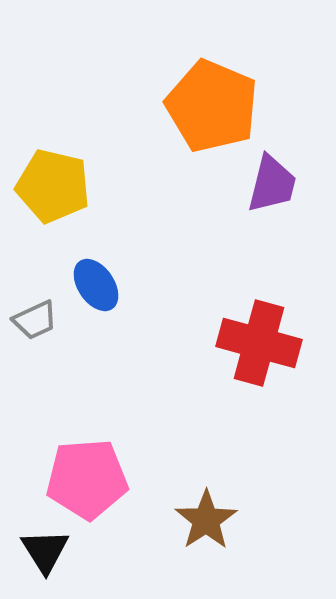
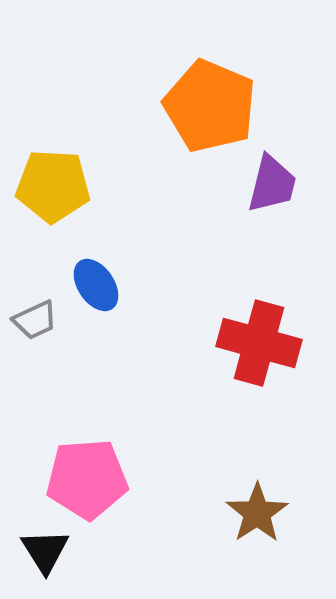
orange pentagon: moved 2 px left
yellow pentagon: rotated 10 degrees counterclockwise
brown star: moved 51 px right, 7 px up
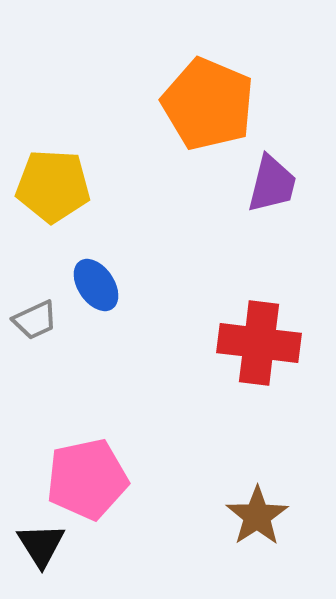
orange pentagon: moved 2 px left, 2 px up
red cross: rotated 8 degrees counterclockwise
pink pentagon: rotated 8 degrees counterclockwise
brown star: moved 3 px down
black triangle: moved 4 px left, 6 px up
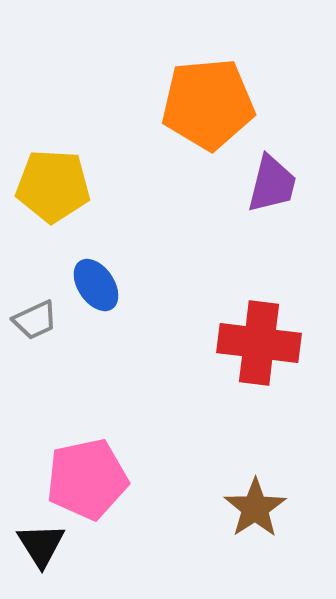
orange pentagon: rotated 28 degrees counterclockwise
brown star: moved 2 px left, 8 px up
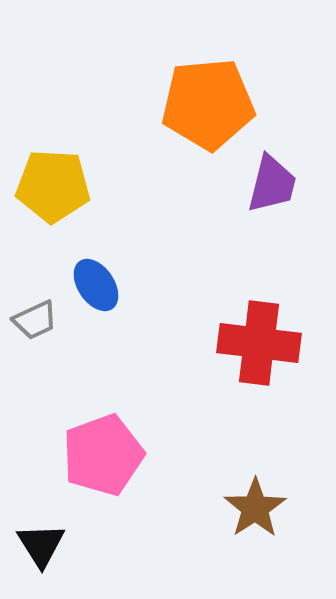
pink pentagon: moved 16 px right, 24 px up; rotated 8 degrees counterclockwise
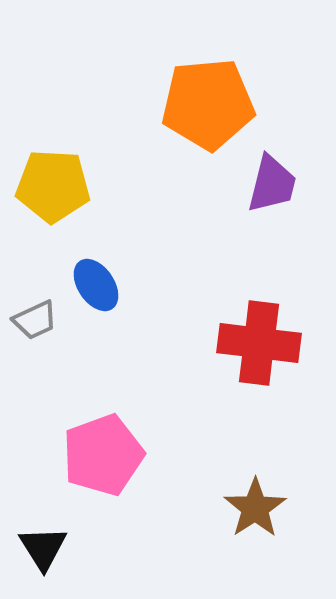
black triangle: moved 2 px right, 3 px down
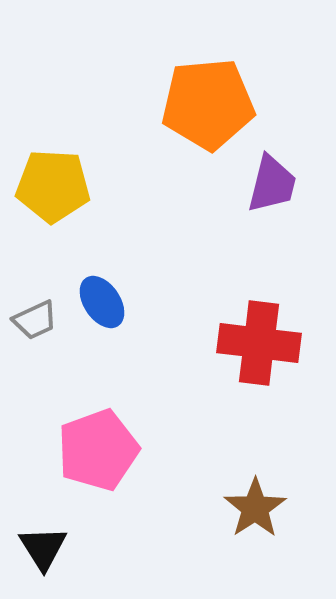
blue ellipse: moved 6 px right, 17 px down
pink pentagon: moved 5 px left, 5 px up
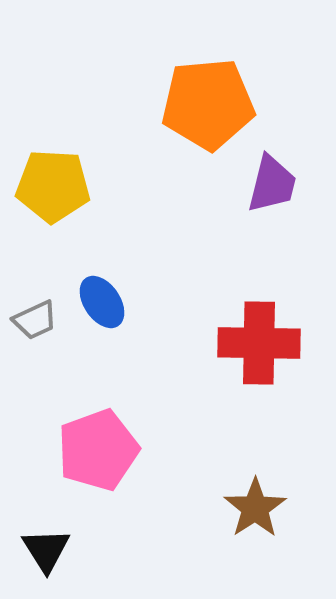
red cross: rotated 6 degrees counterclockwise
black triangle: moved 3 px right, 2 px down
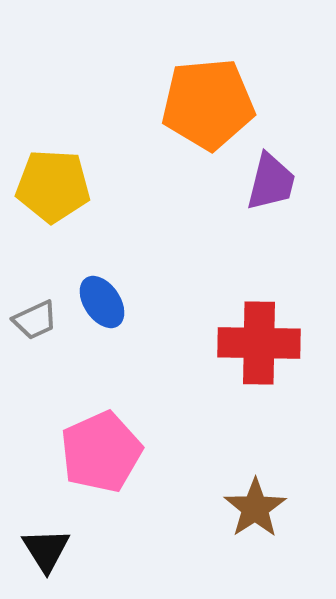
purple trapezoid: moved 1 px left, 2 px up
pink pentagon: moved 3 px right, 2 px down; rotated 4 degrees counterclockwise
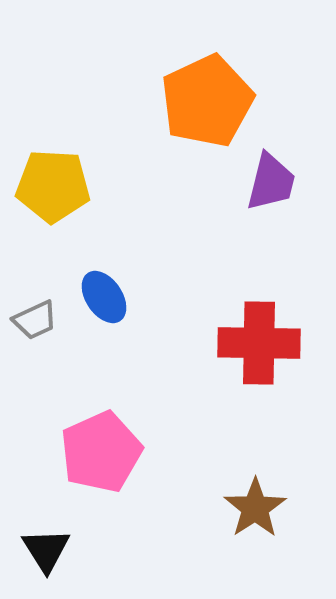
orange pentagon: moved 1 px left, 3 px up; rotated 20 degrees counterclockwise
blue ellipse: moved 2 px right, 5 px up
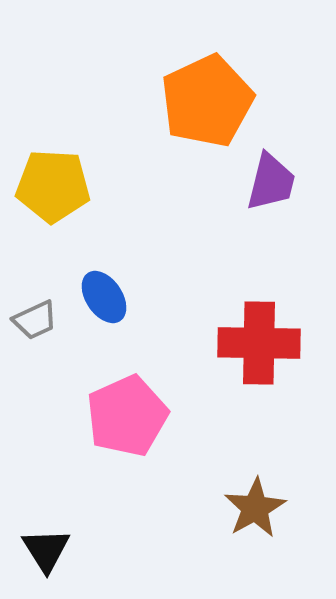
pink pentagon: moved 26 px right, 36 px up
brown star: rotated 4 degrees clockwise
